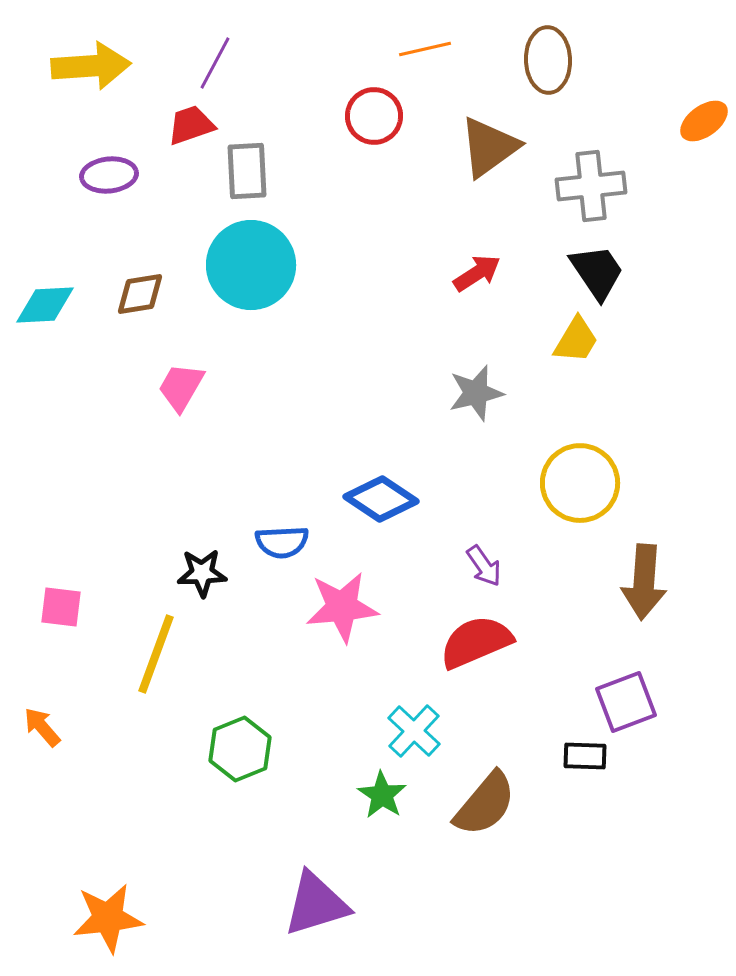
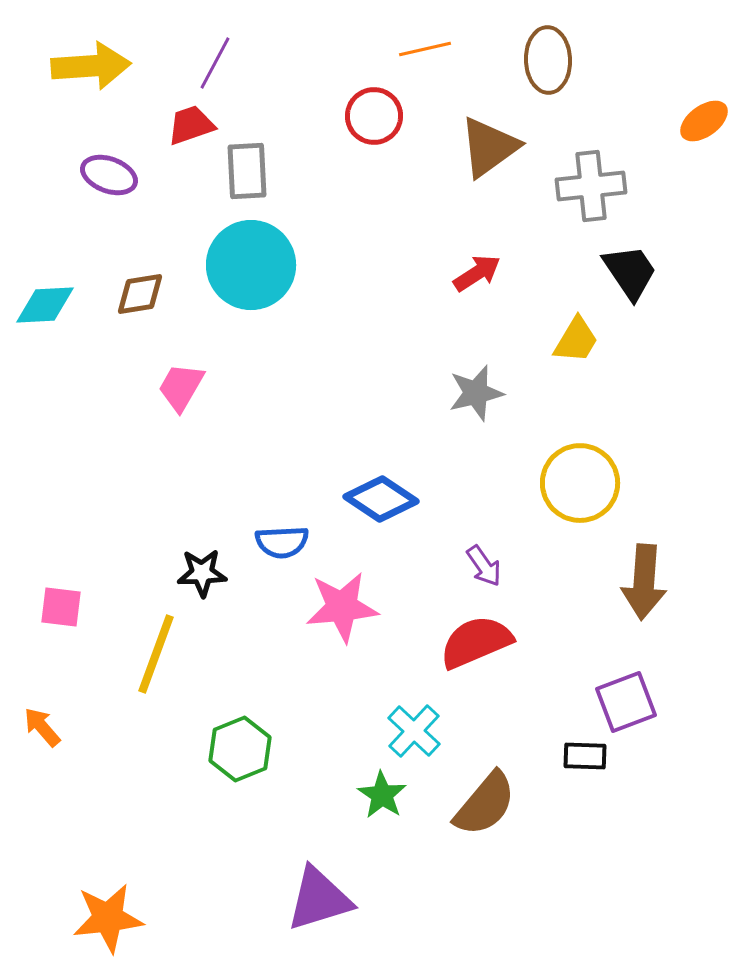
purple ellipse: rotated 26 degrees clockwise
black trapezoid: moved 33 px right
purple triangle: moved 3 px right, 5 px up
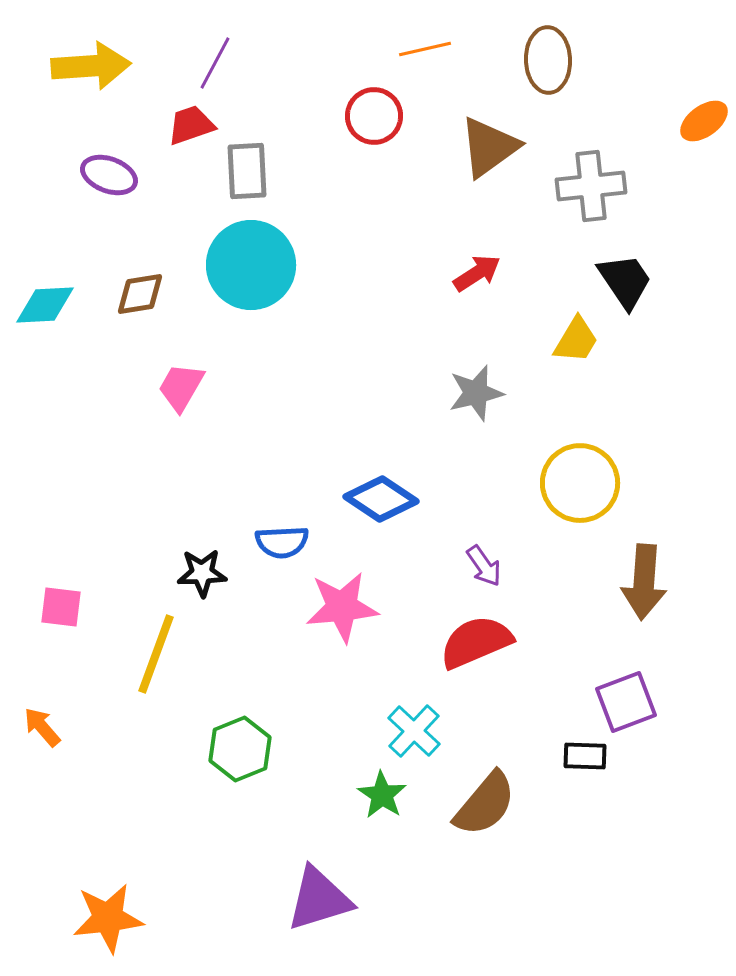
black trapezoid: moved 5 px left, 9 px down
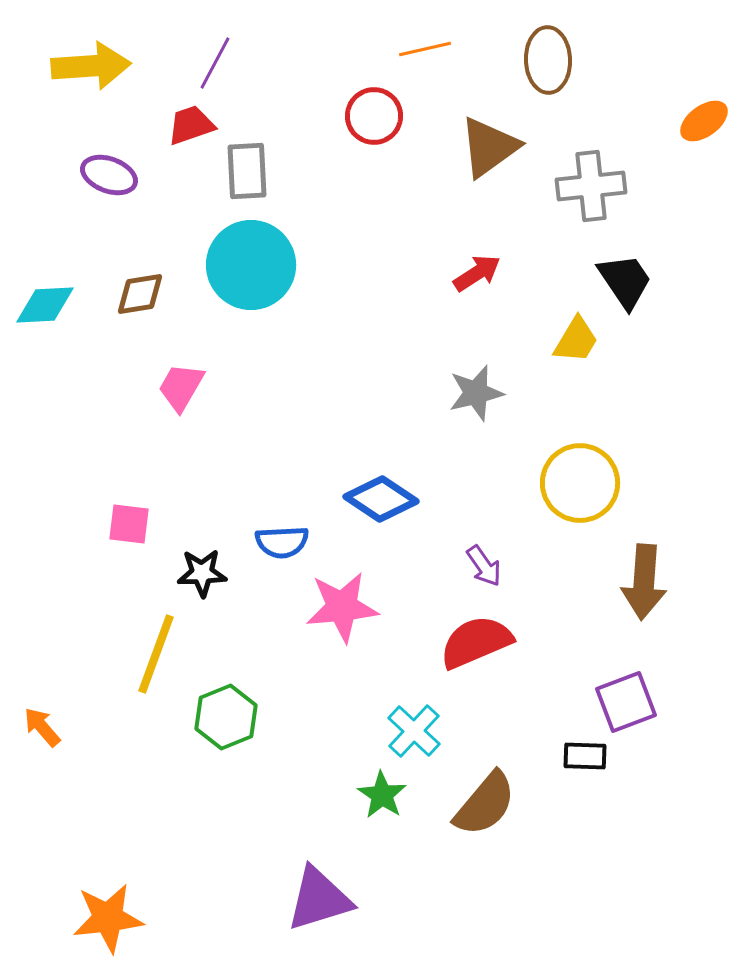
pink square: moved 68 px right, 83 px up
green hexagon: moved 14 px left, 32 px up
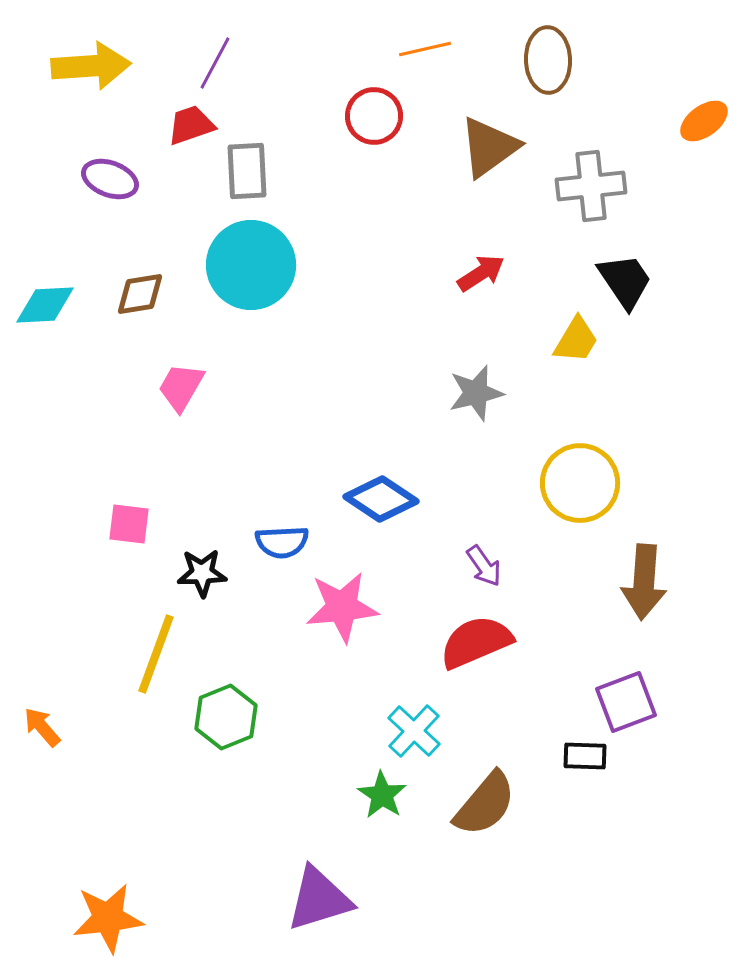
purple ellipse: moved 1 px right, 4 px down
red arrow: moved 4 px right
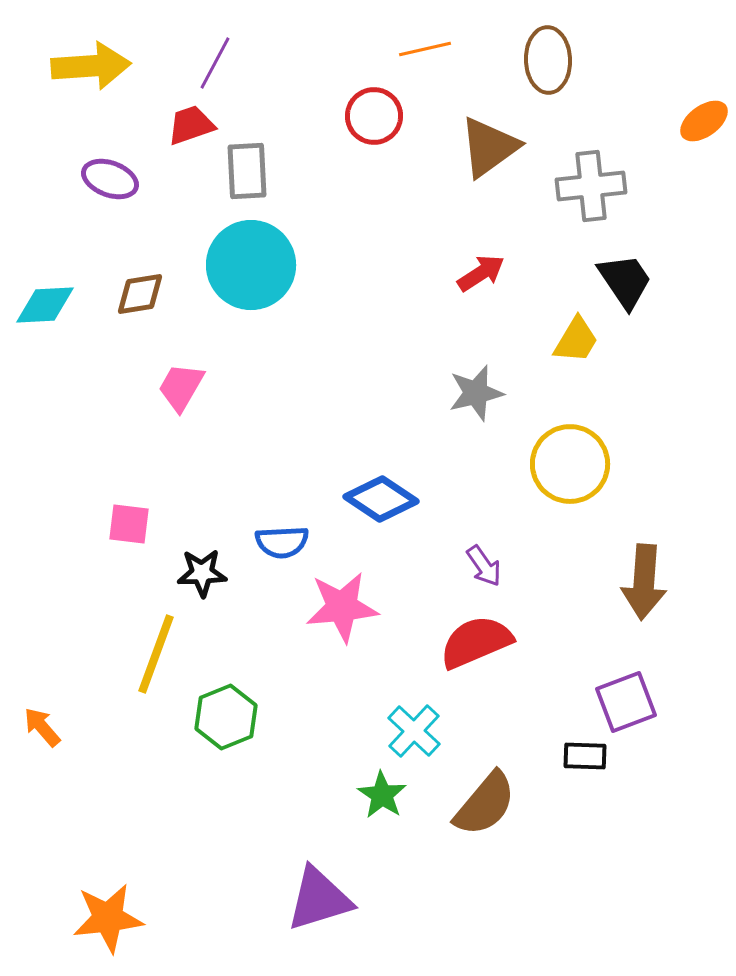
yellow circle: moved 10 px left, 19 px up
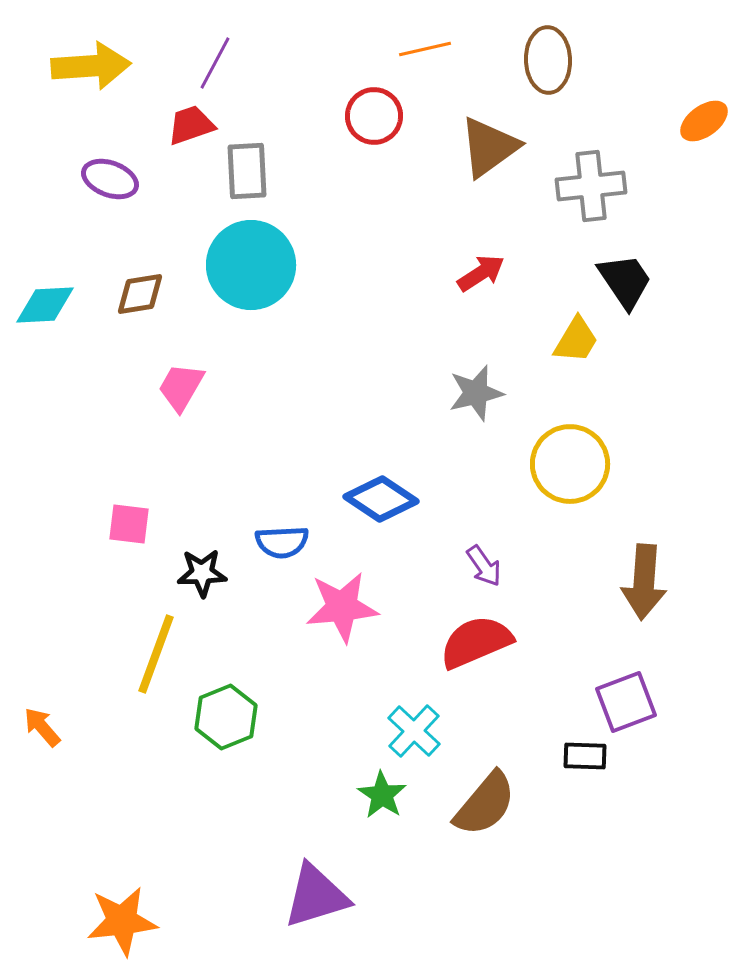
purple triangle: moved 3 px left, 3 px up
orange star: moved 14 px right, 3 px down
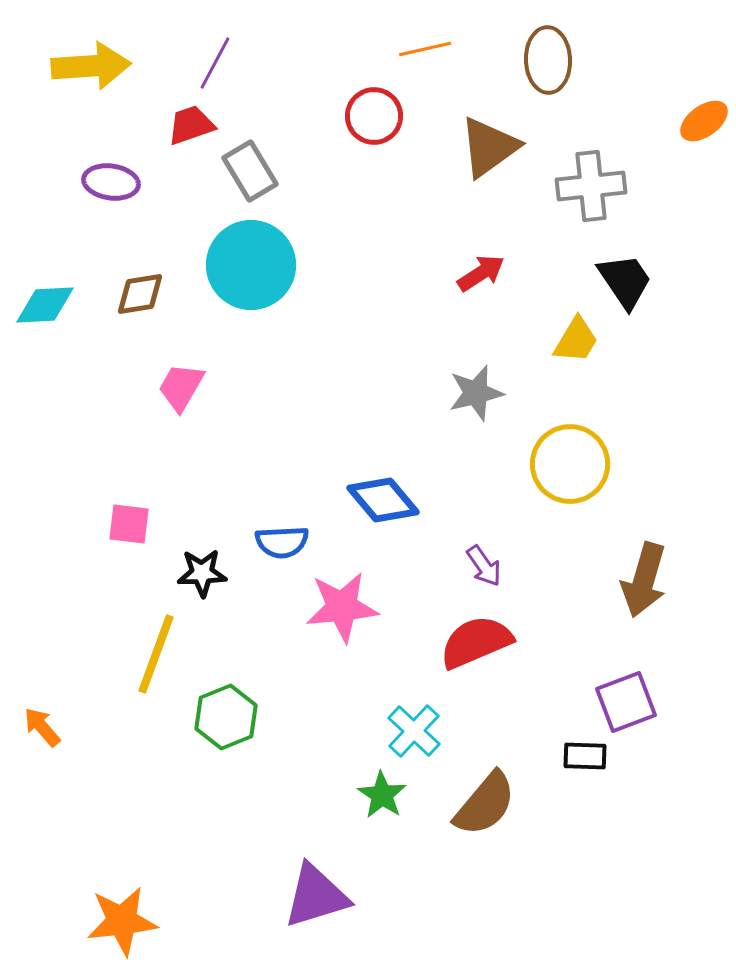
gray rectangle: moved 3 px right; rotated 28 degrees counterclockwise
purple ellipse: moved 1 px right, 3 px down; rotated 12 degrees counterclockwise
blue diamond: moved 2 px right, 1 px down; rotated 16 degrees clockwise
brown arrow: moved 2 px up; rotated 12 degrees clockwise
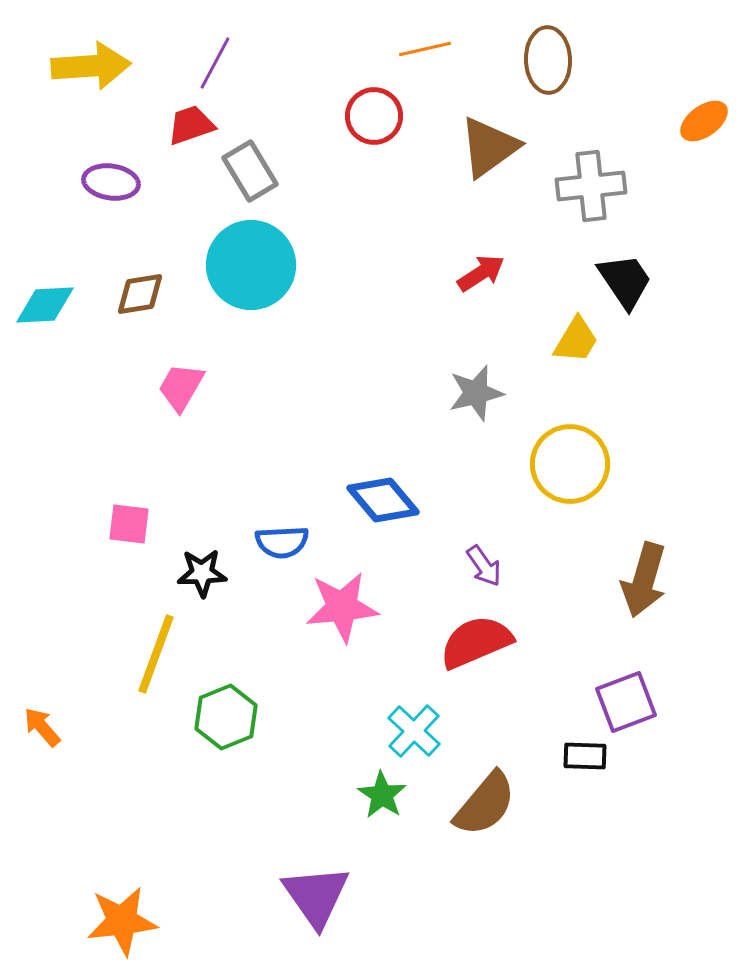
purple triangle: rotated 48 degrees counterclockwise
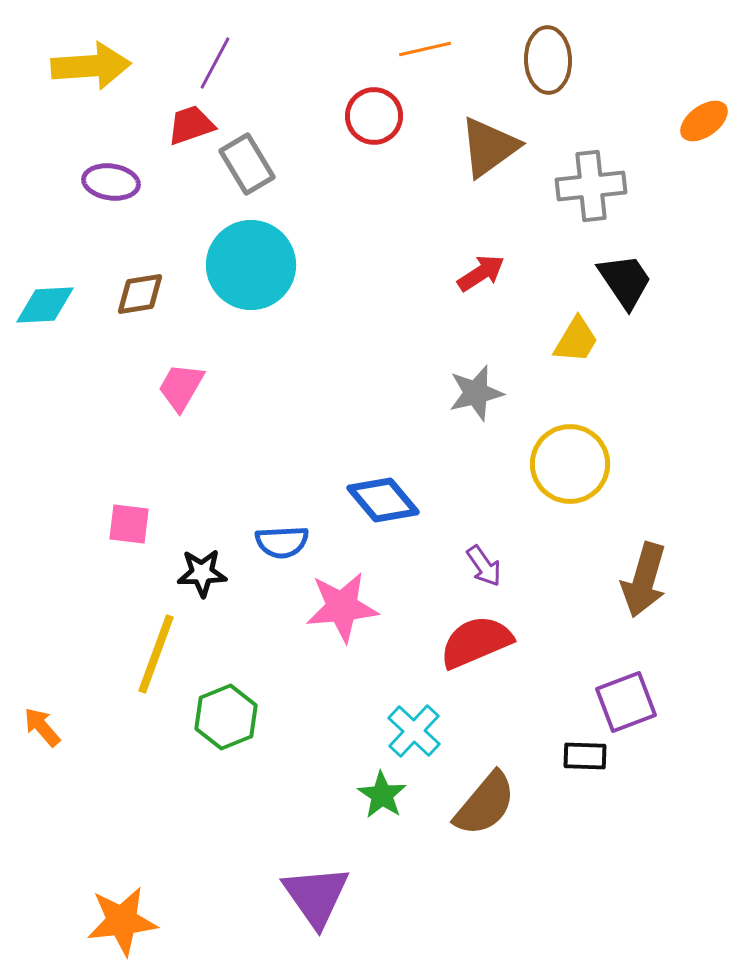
gray rectangle: moved 3 px left, 7 px up
